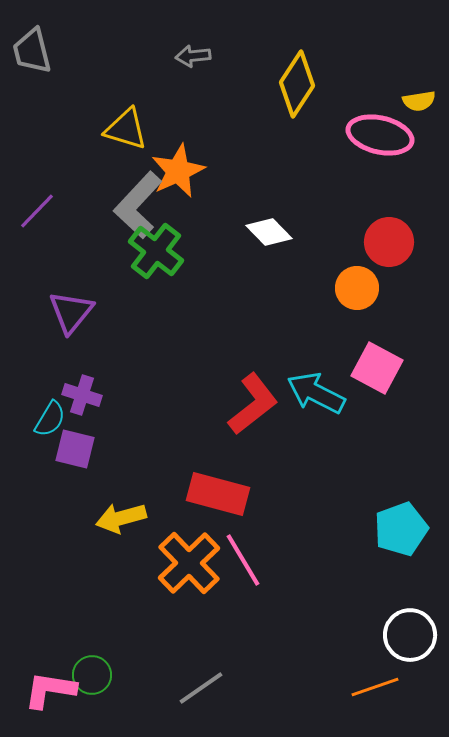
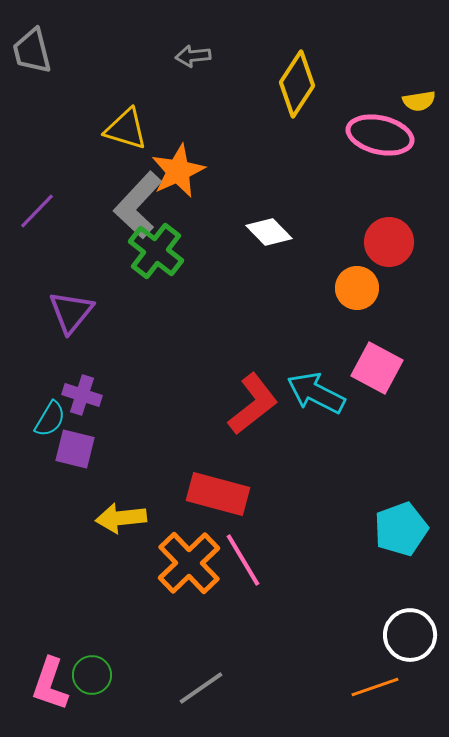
yellow arrow: rotated 9 degrees clockwise
pink L-shape: moved 6 px up; rotated 80 degrees counterclockwise
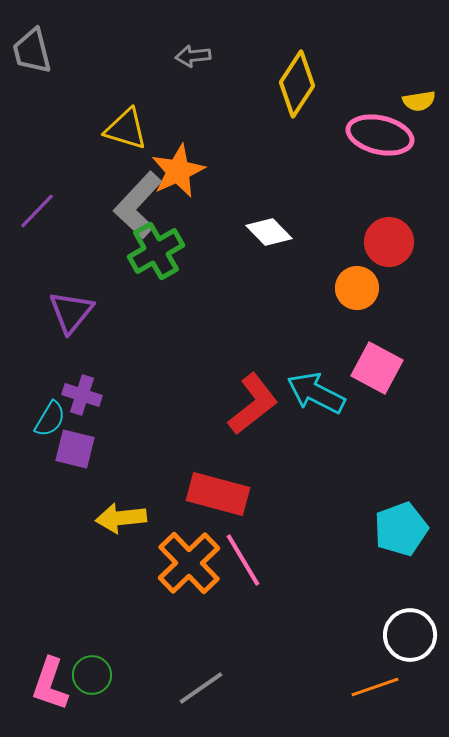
green cross: rotated 22 degrees clockwise
